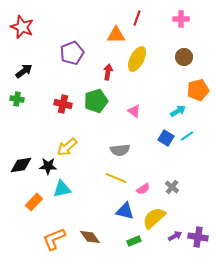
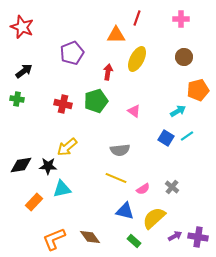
green rectangle: rotated 64 degrees clockwise
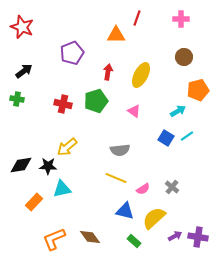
yellow ellipse: moved 4 px right, 16 px down
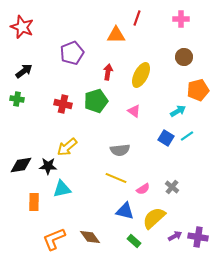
orange rectangle: rotated 42 degrees counterclockwise
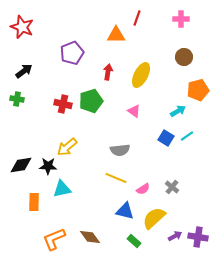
green pentagon: moved 5 px left
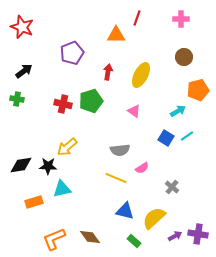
pink semicircle: moved 1 px left, 21 px up
orange rectangle: rotated 72 degrees clockwise
purple cross: moved 3 px up
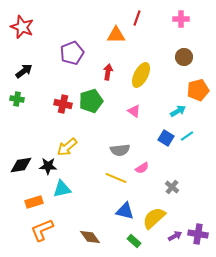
orange L-shape: moved 12 px left, 9 px up
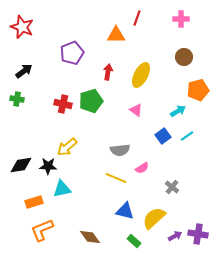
pink triangle: moved 2 px right, 1 px up
blue square: moved 3 px left, 2 px up; rotated 21 degrees clockwise
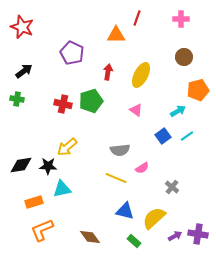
purple pentagon: rotated 25 degrees counterclockwise
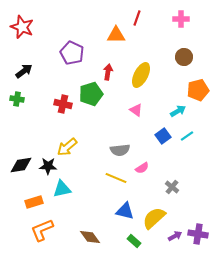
green pentagon: moved 7 px up
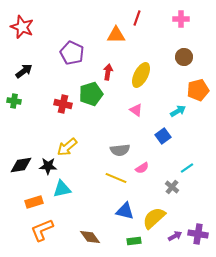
green cross: moved 3 px left, 2 px down
cyan line: moved 32 px down
green rectangle: rotated 48 degrees counterclockwise
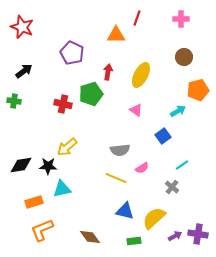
cyan line: moved 5 px left, 3 px up
